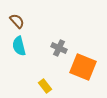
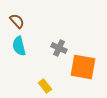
orange square: rotated 12 degrees counterclockwise
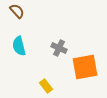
brown semicircle: moved 10 px up
orange square: moved 2 px right; rotated 20 degrees counterclockwise
yellow rectangle: moved 1 px right
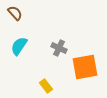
brown semicircle: moved 2 px left, 2 px down
cyan semicircle: rotated 48 degrees clockwise
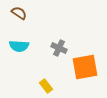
brown semicircle: moved 4 px right; rotated 14 degrees counterclockwise
cyan semicircle: rotated 120 degrees counterclockwise
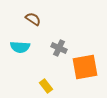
brown semicircle: moved 14 px right, 6 px down
cyan semicircle: moved 1 px right, 1 px down
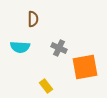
brown semicircle: rotated 56 degrees clockwise
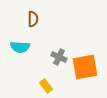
gray cross: moved 9 px down
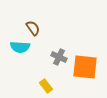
brown semicircle: moved 9 px down; rotated 35 degrees counterclockwise
orange square: rotated 16 degrees clockwise
